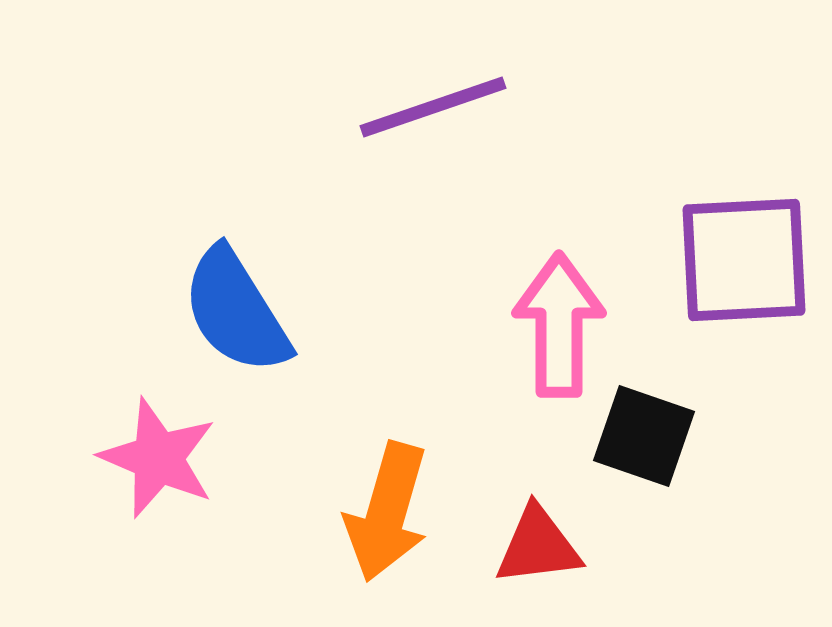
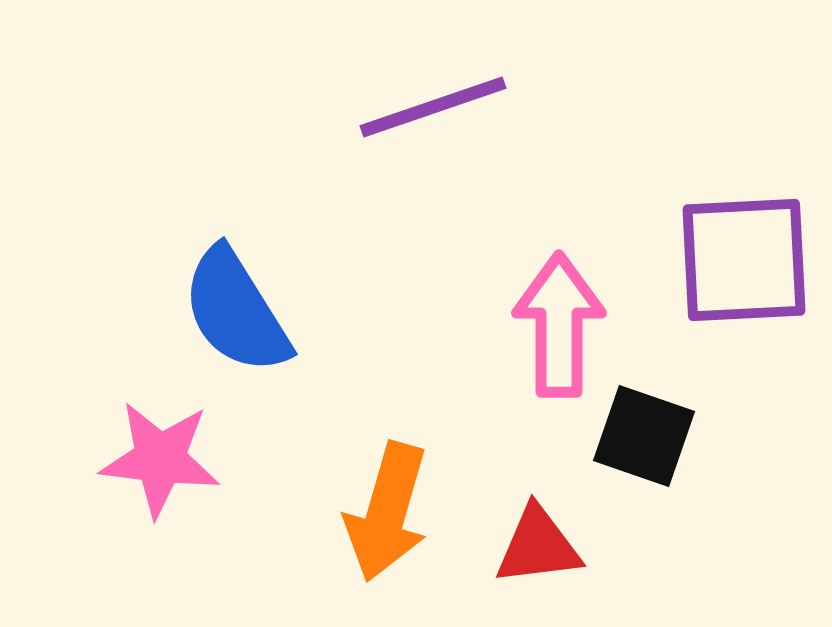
pink star: moved 2 px right, 1 px down; rotated 16 degrees counterclockwise
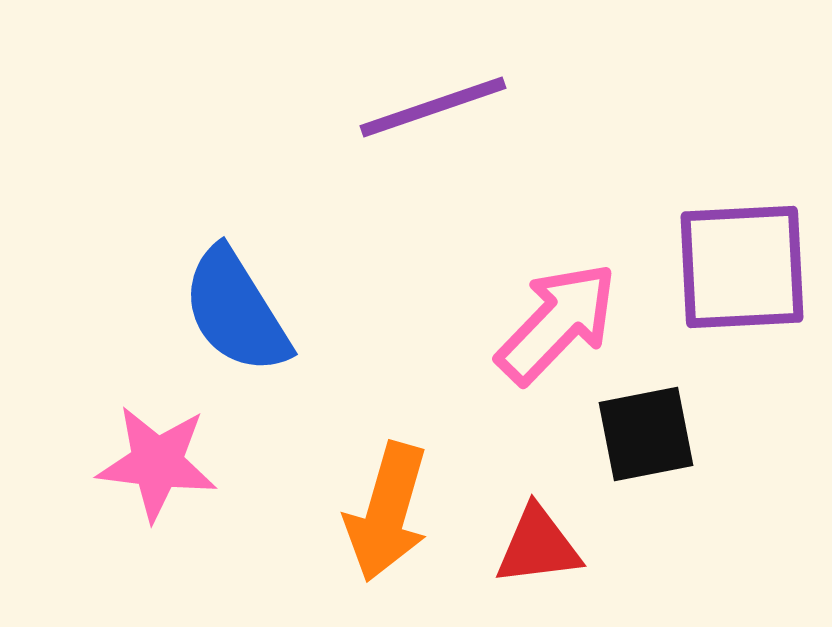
purple square: moved 2 px left, 7 px down
pink arrow: moved 2 px left, 2 px up; rotated 44 degrees clockwise
black square: moved 2 px right, 2 px up; rotated 30 degrees counterclockwise
pink star: moved 3 px left, 4 px down
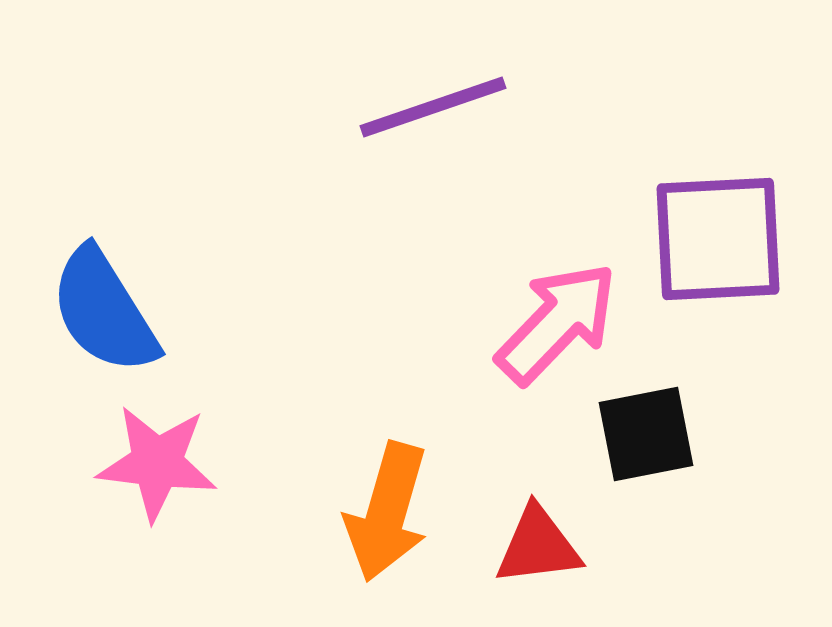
purple square: moved 24 px left, 28 px up
blue semicircle: moved 132 px left
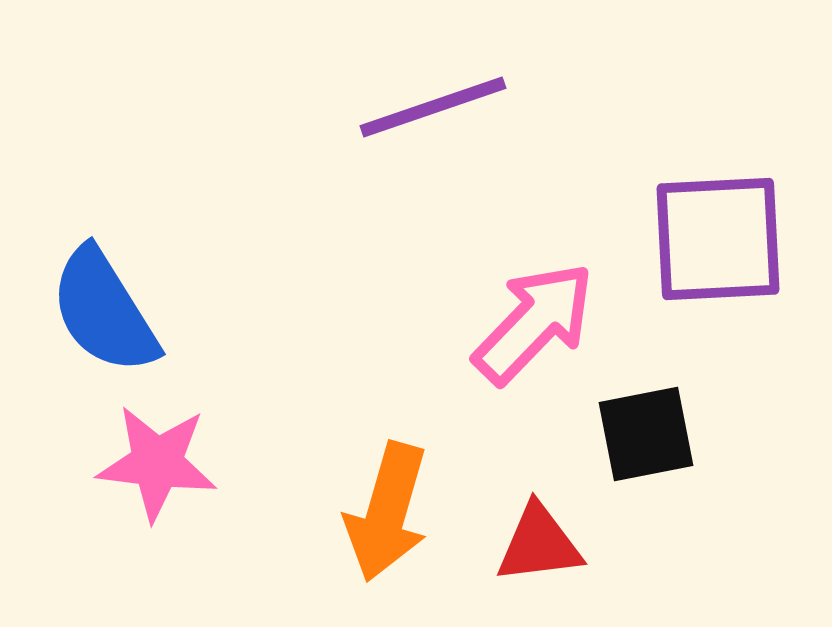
pink arrow: moved 23 px left
red triangle: moved 1 px right, 2 px up
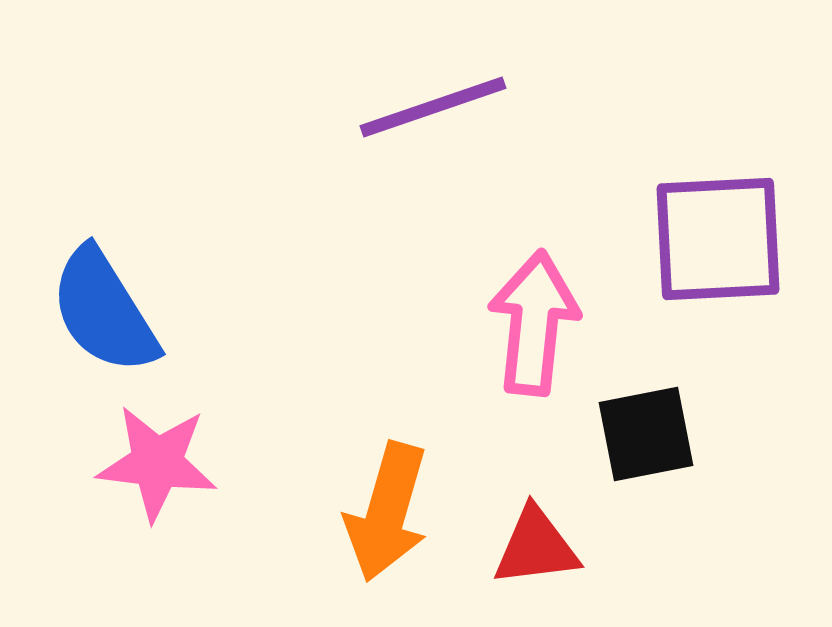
pink arrow: rotated 38 degrees counterclockwise
red triangle: moved 3 px left, 3 px down
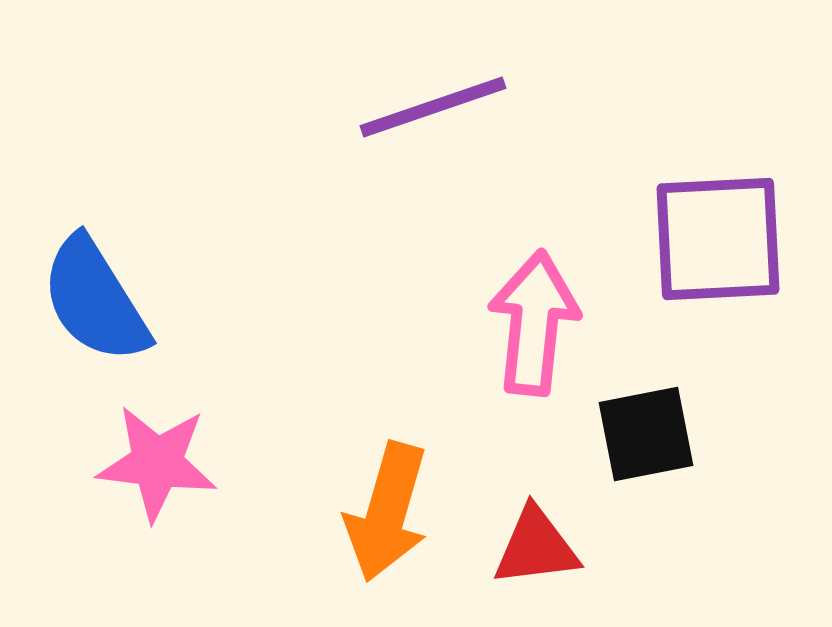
blue semicircle: moved 9 px left, 11 px up
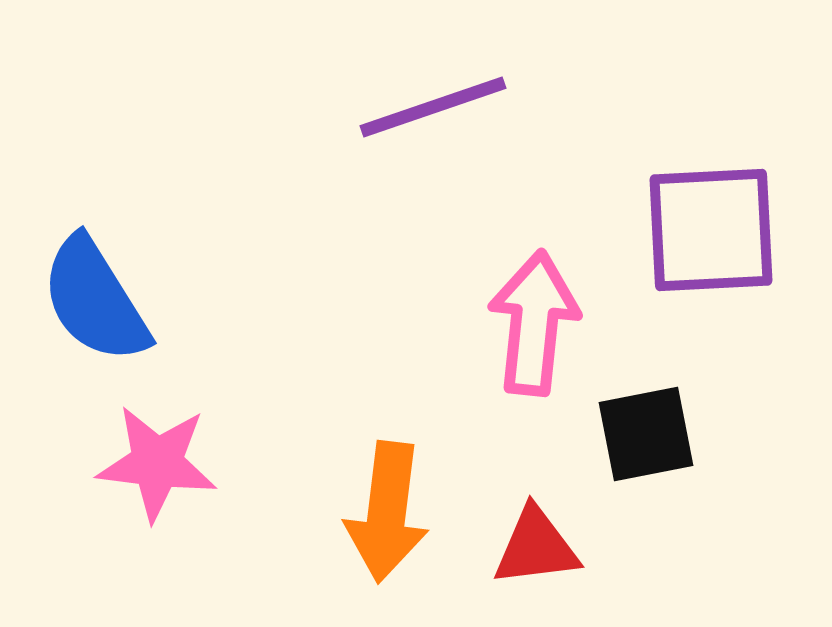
purple square: moved 7 px left, 9 px up
orange arrow: rotated 9 degrees counterclockwise
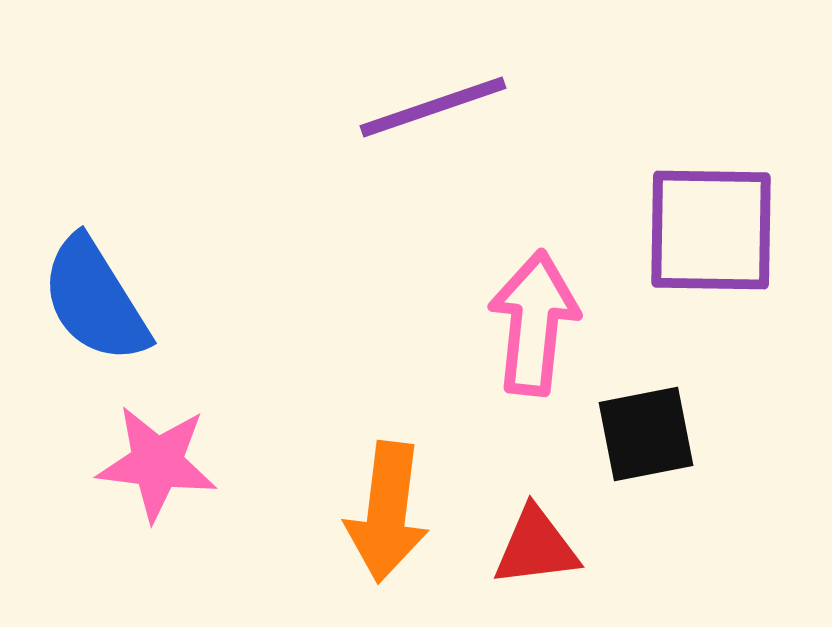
purple square: rotated 4 degrees clockwise
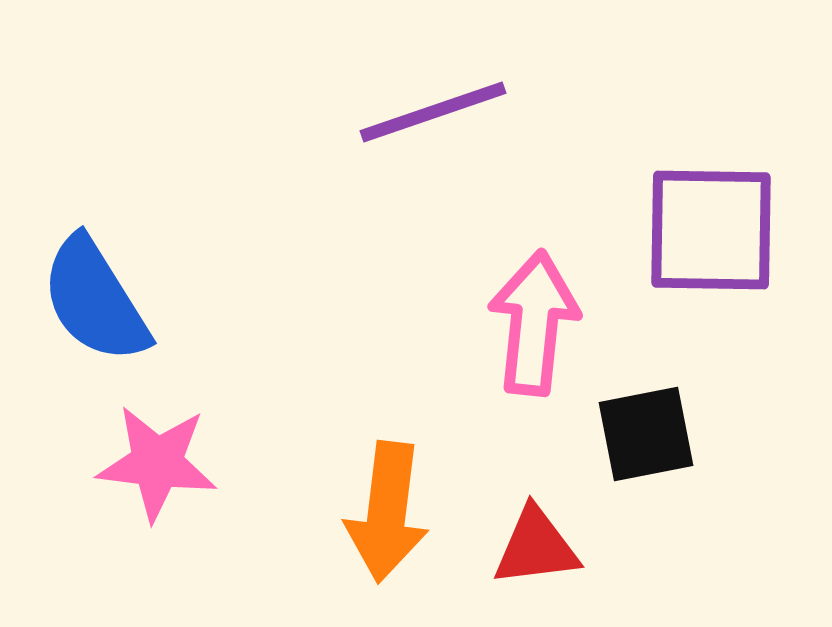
purple line: moved 5 px down
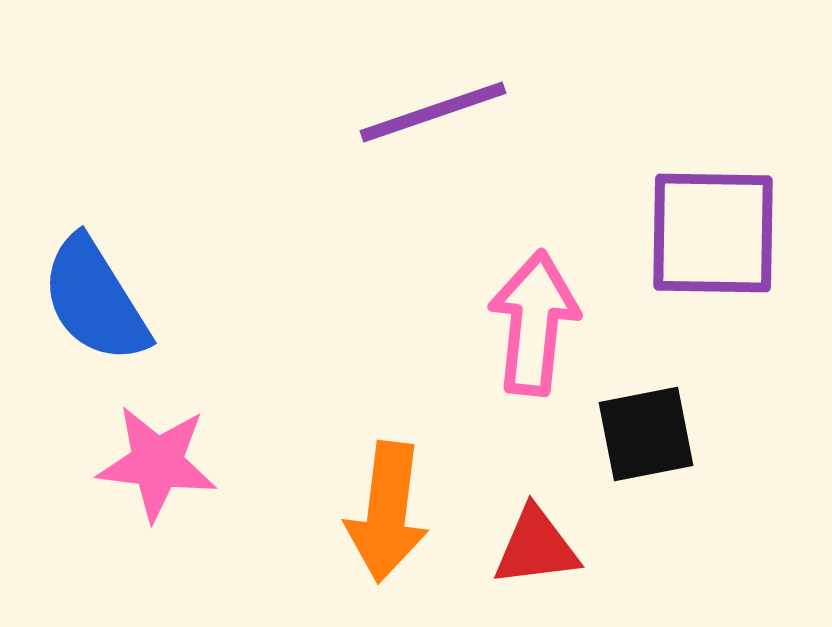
purple square: moved 2 px right, 3 px down
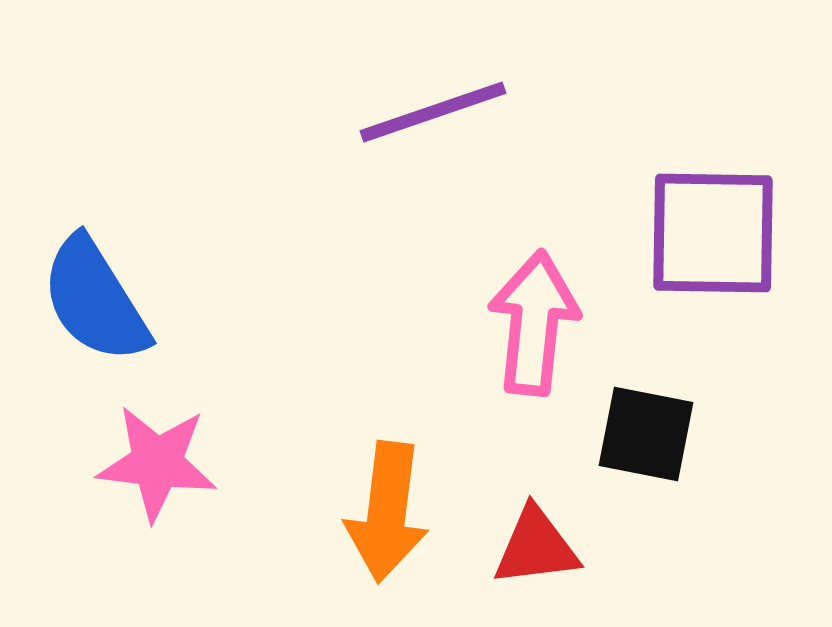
black square: rotated 22 degrees clockwise
